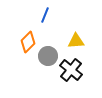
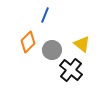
yellow triangle: moved 6 px right, 3 px down; rotated 42 degrees clockwise
gray circle: moved 4 px right, 6 px up
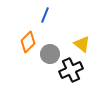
gray circle: moved 2 px left, 4 px down
black cross: rotated 25 degrees clockwise
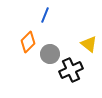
yellow triangle: moved 7 px right
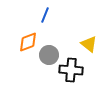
orange diamond: rotated 25 degrees clockwise
gray circle: moved 1 px left, 1 px down
black cross: rotated 30 degrees clockwise
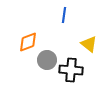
blue line: moved 19 px right; rotated 14 degrees counterclockwise
gray circle: moved 2 px left, 5 px down
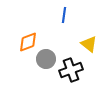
gray circle: moved 1 px left, 1 px up
black cross: rotated 25 degrees counterclockwise
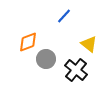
blue line: moved 1 px down; rotated 35 degrees clockwise
black cross: moved 5 px right; rotated 30 degrees counterclockwise
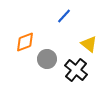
orange diamond: moved 3 px left
gray circle: moved 1 px right
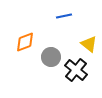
blue line: rotated 35 degrees clockwise
gray circle: moved 4 px right, 2 px up
